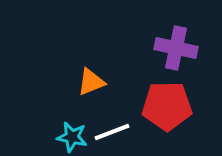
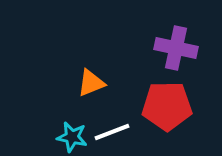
orange triangle: moved 1 px down
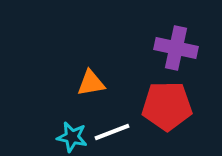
orange triangle: rotated 12 degrees clockwise
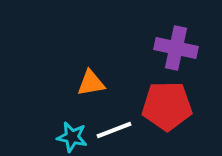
white line: moved 2 px right, 2 px up
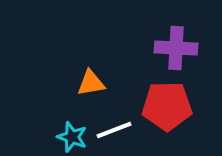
purple cross: rotated 9 degrees counterclockwise
cyan star: rotated 8 degrees clockwise
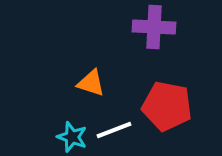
purple cross: moved 22 px left, 21 px up
orange triangle: rotated 28 degrees clockwise
red pentagon: rotated 12 degrees clockwise
